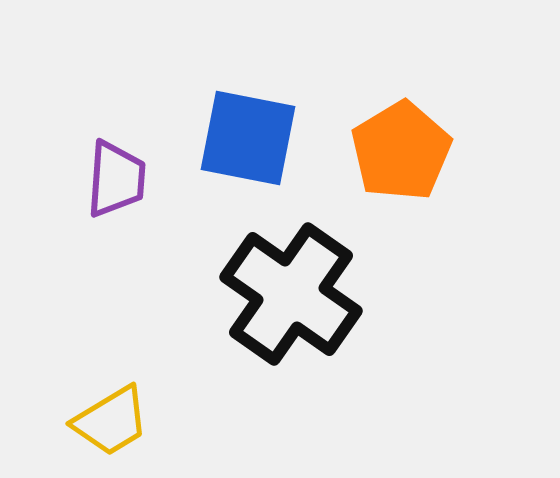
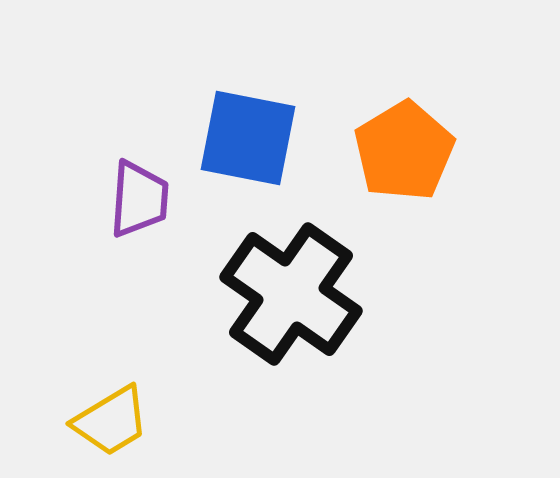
orange pentagon: moved 3 px right
purple trapezoid: moved 23 px right, 20 px down
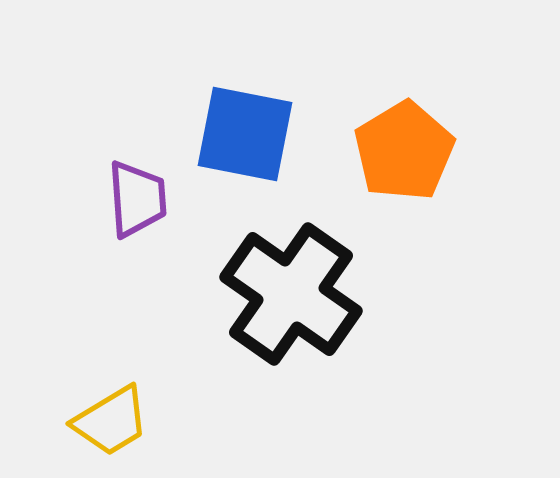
blue square: moved 3 px left, 4 px up
purple trapezoid: moved 2 px left; rotated 8 degrees counterclockwise
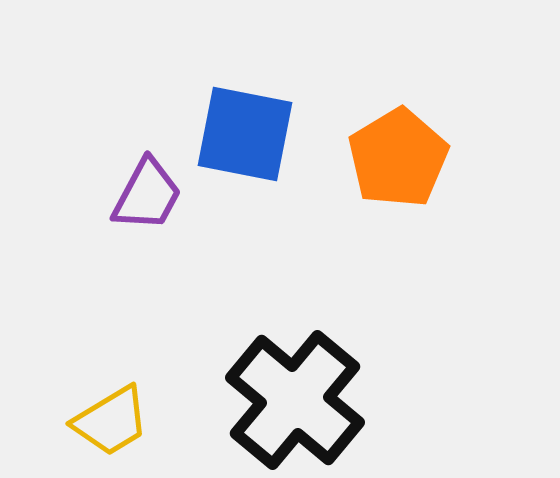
orange pentagon: moved 6 px left, 7 px down
purple trapezoid: moved 10 px right, 4 px up; rotated 32 degrees clockwise
black cross: moved 4 px right, 106 px down; rotated 5 degrees clockwise
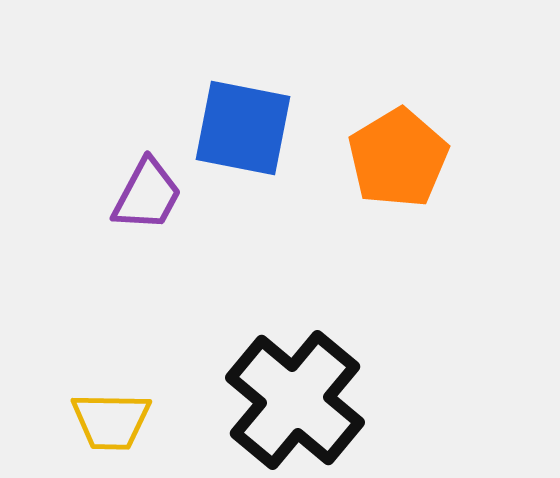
blue square: moved 2 px left, 6 px up
yellow trapezoid: rotated 32 degrees clockwise
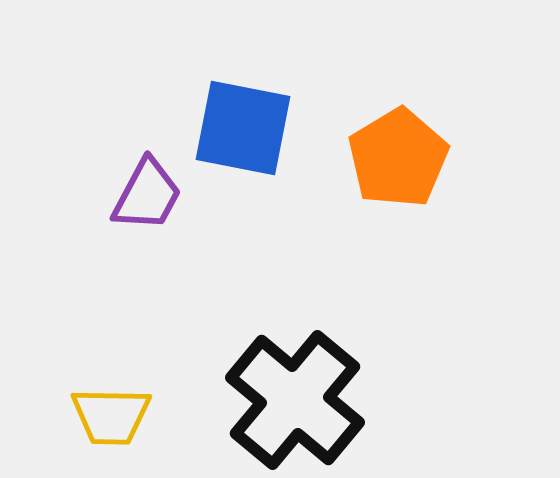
yellow trapezoid: moved 5 px up
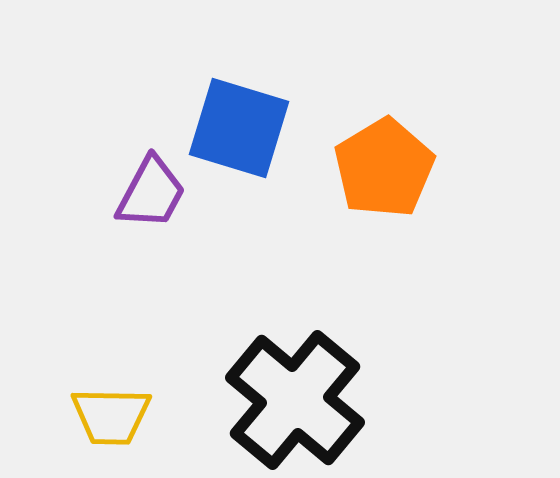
blue square: moved 4 px left; rotated 6 degrees clockwise
orange pentagon: moved 14 px left, 10 px down
purple trapezoid: moved 4 px right, 2 px up
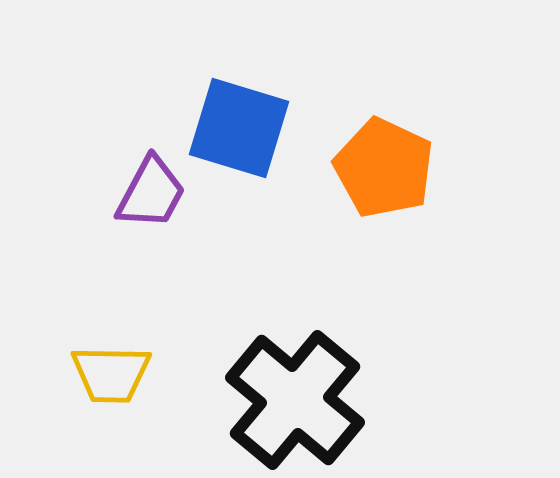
orange pentagon: rotated 16 degrees counterclockwise
yellow trapezoid: moved 42 px up
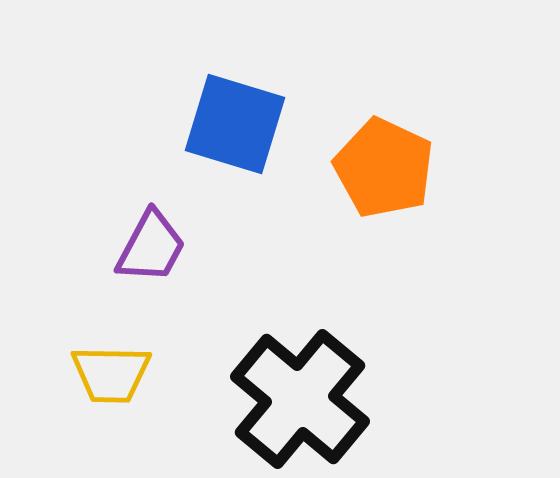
blue square: moved 4 px left, 4 px up
purple trapezoid: moved 54 px down
black cross: moved 5 px right, 1 px up
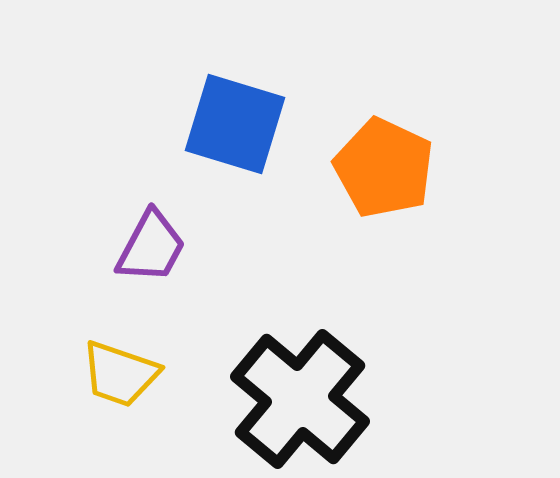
yellow trapezoid: moved 9 px right; rotated 18 degrees clockwise
